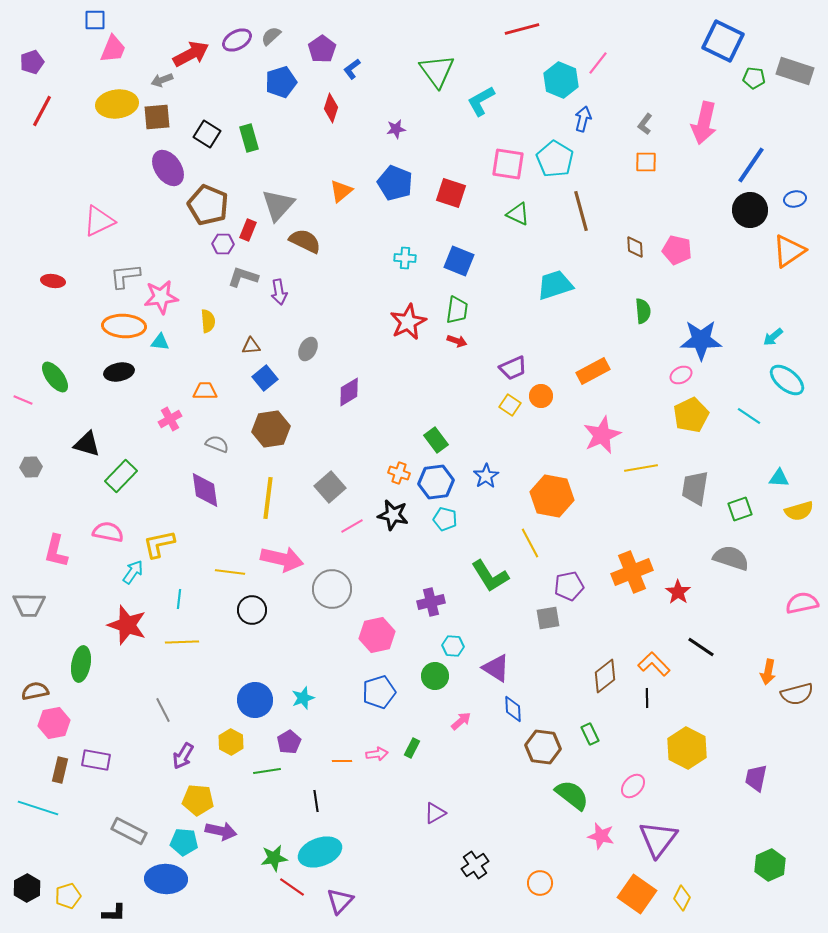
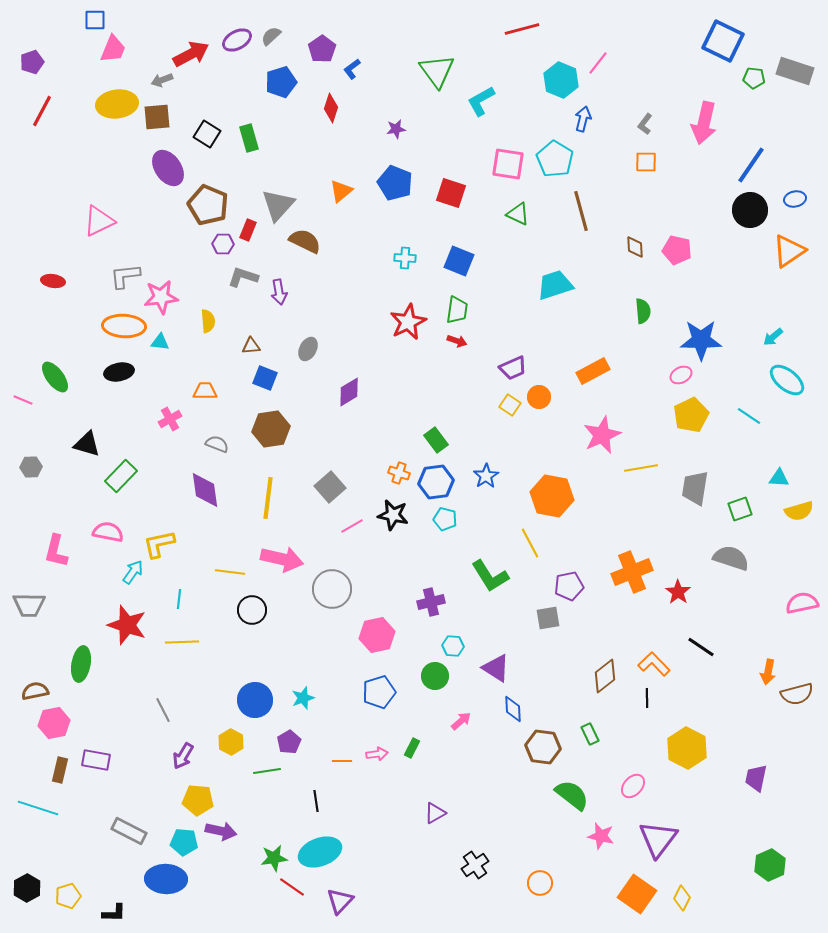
blue square at (265, 378): rotated 30 degrees counterclockwise
orange circle at (541, 396): moved 2 px left, 1 px down
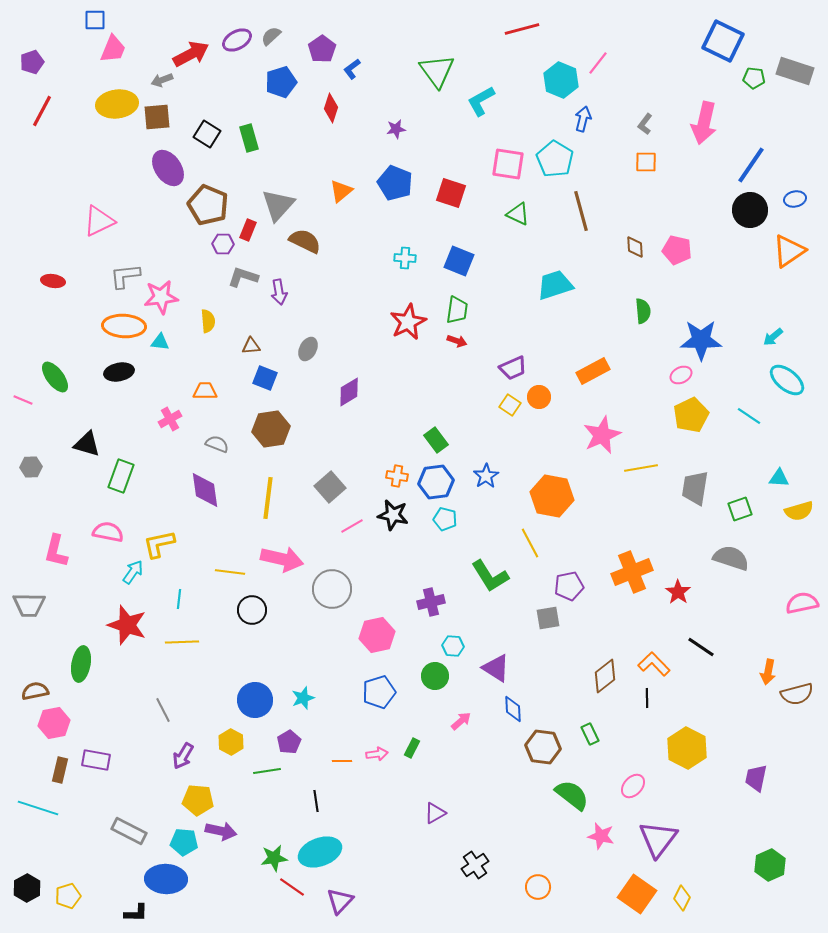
orange cross at (399, 473): moved 2 px left, 3 px down; rotated 10 degrees counterclockwise
green rectangle at (121, 476): rotated 24 degrees counterclockwise
orange circle at (540, 883): moved 2 px left, 4 px down
black L-shape at (114, 913): moved 22 px right
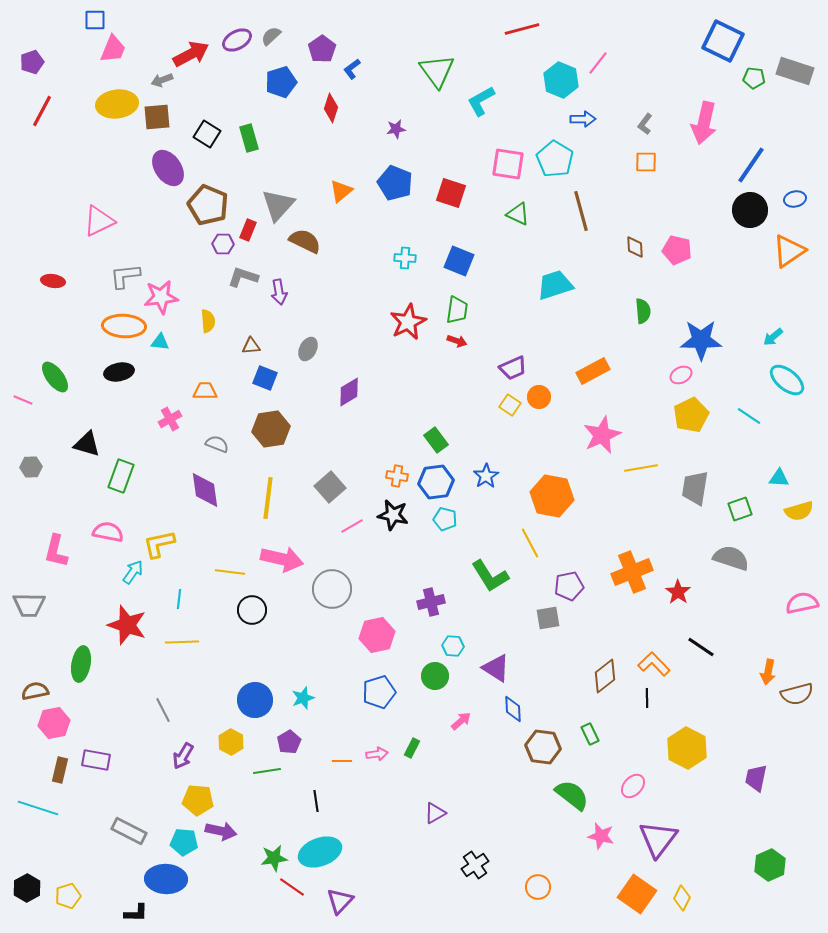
blue arrow at (583, 119): rotated 75 degrees clockwise
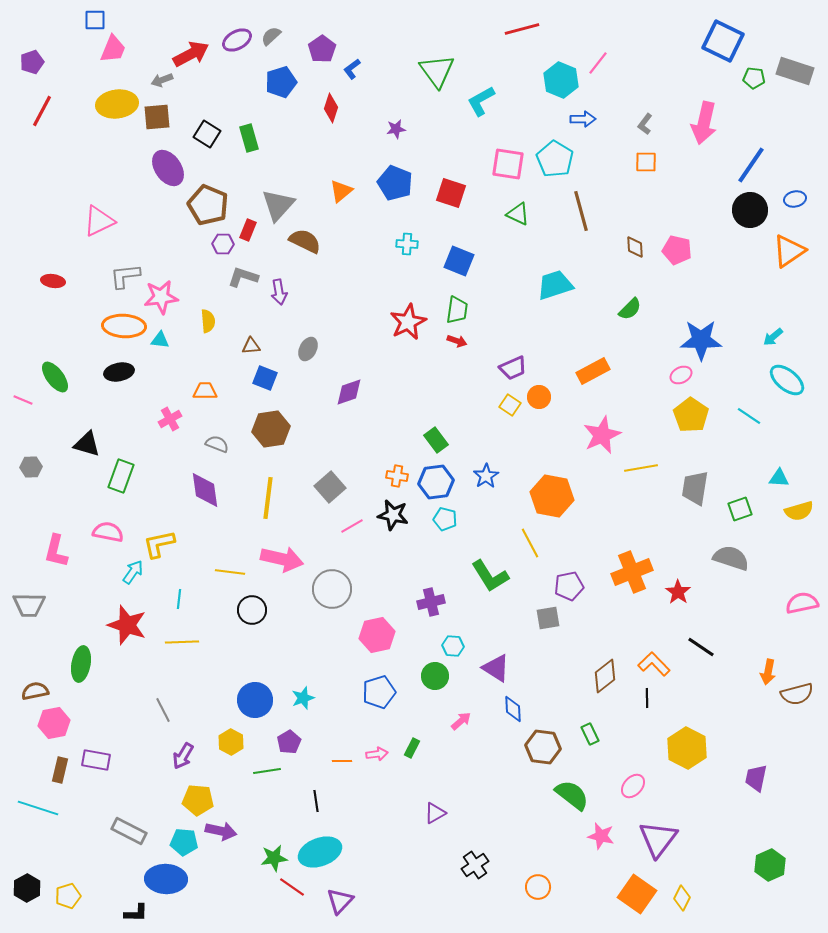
cyan cross at (405, 258): moved 2 px right, 14 px up
green semicircle at (643, 311): moved 13 px left, 2 px up; rotated 50 degrees clockwise
cyan triangle at (160, 342): moved 2 px up
purple diamond at (349, 392): rotated 12 degrees clockwise
yellow pentagon at (691, 415): rotated 12 degrees counterclockwise
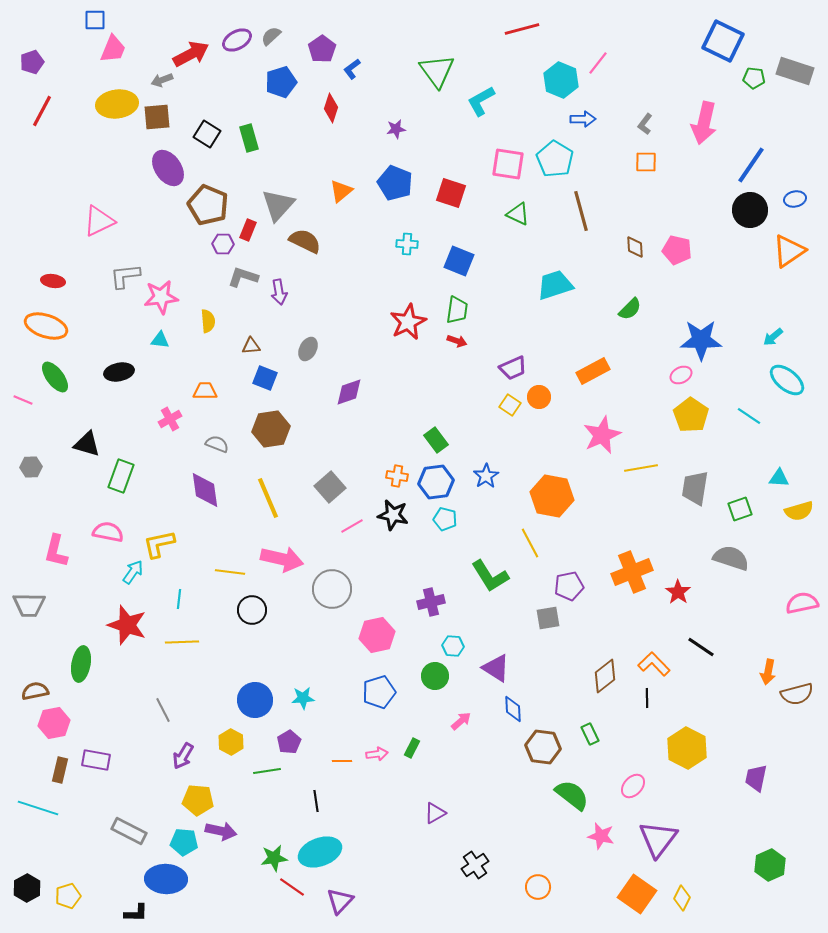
orange ellipse at (124, 326): moved 78 px left; rotated 15 degrees clockwise
yellow line at (268, 498): rotated 30 degrees counterclockwise
cyan star at (303, 698): rotated 15 degrees clockwise
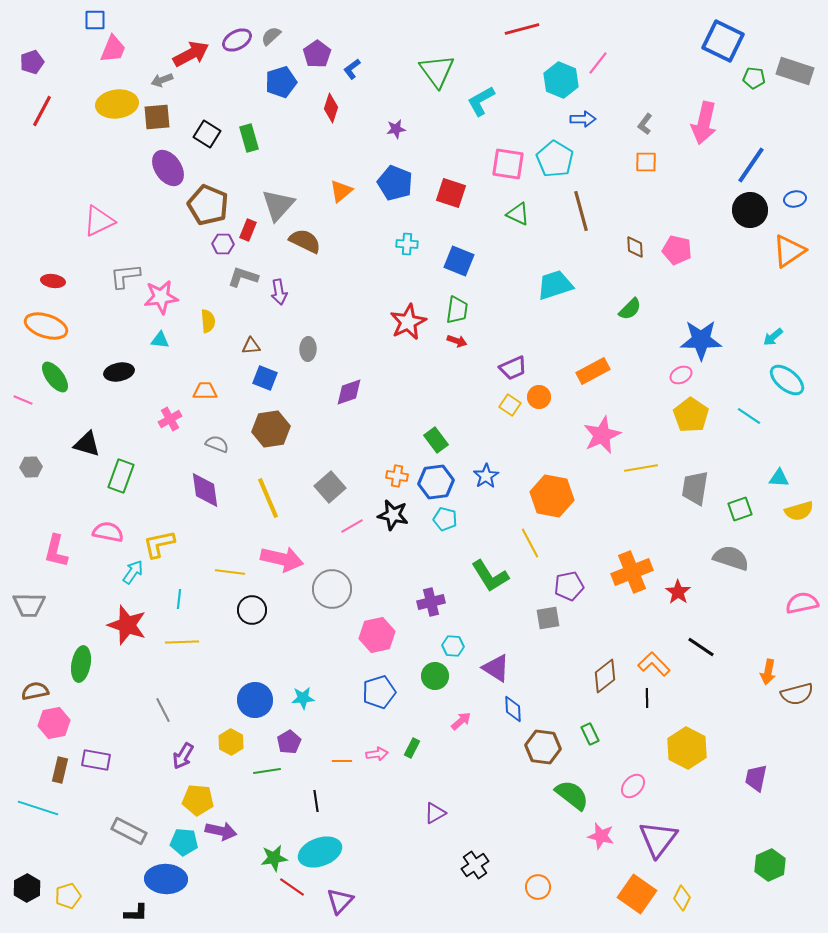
purple pentagon at (322, 49): moved 5 px left, 5 px down
gray ellipse at (308, 349): rotated 25 degrees counterclockwise
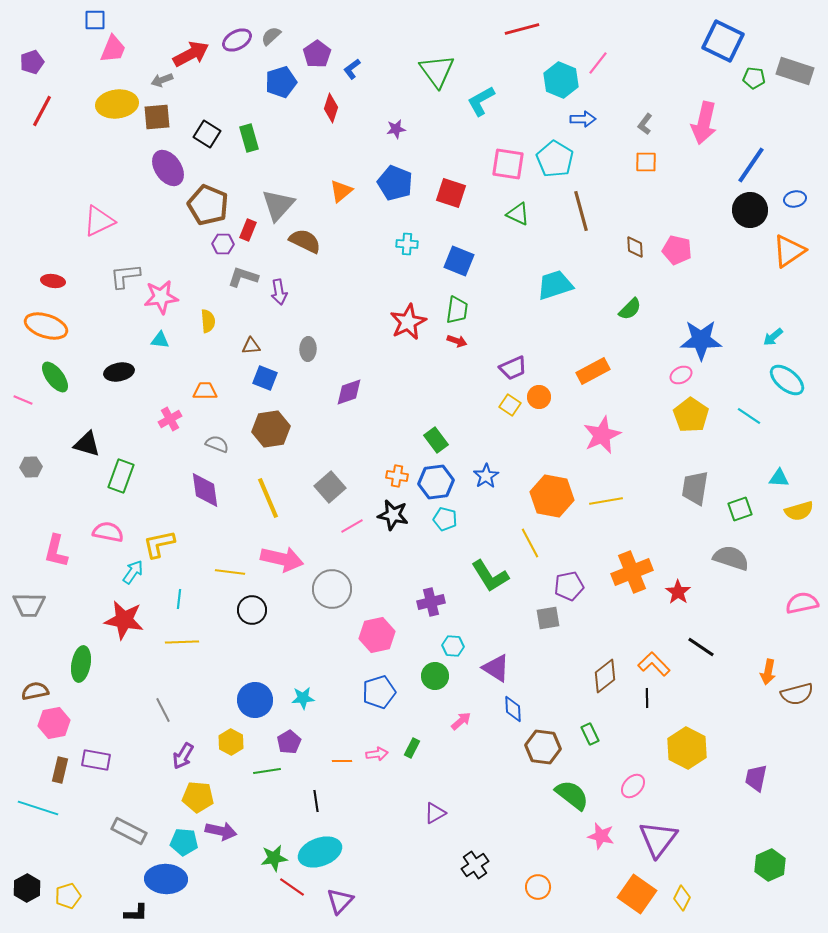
yellow line at (641, 468): moved 35 px left, 33 px down
red star at (127, 625): moved 3 px left, 5 px up; rotated 9 degrees counterclockwise
yellow pentagon at (198, 800): moved 3 px up
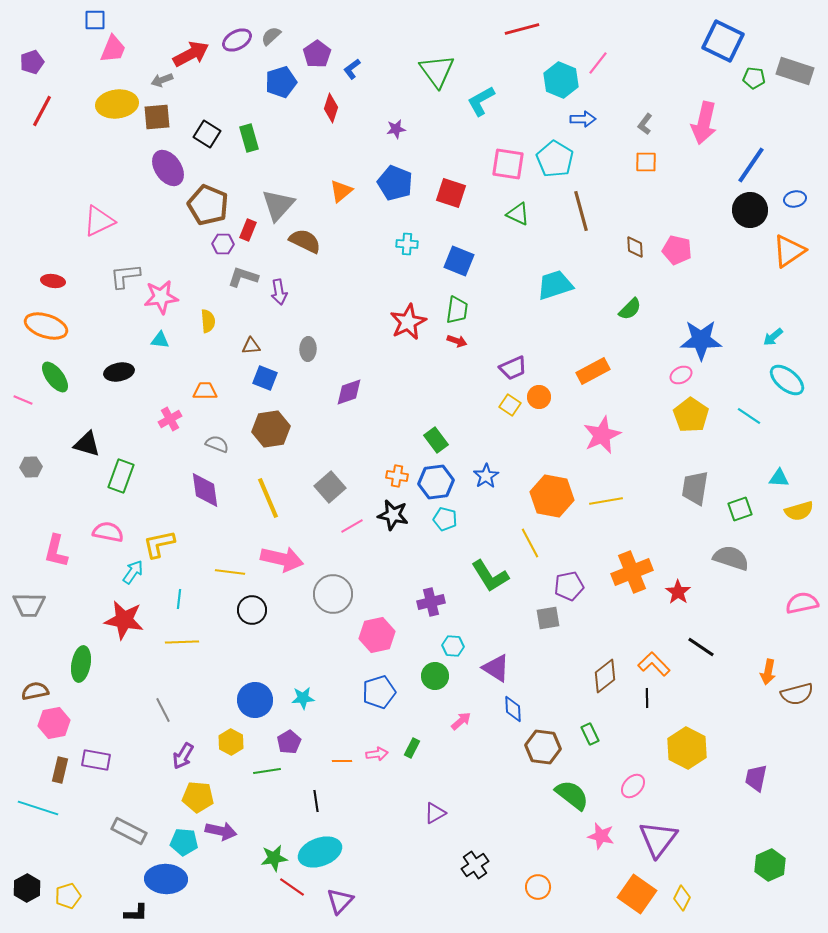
gray circle at (332, 589): moved 1 px right, 5 px down
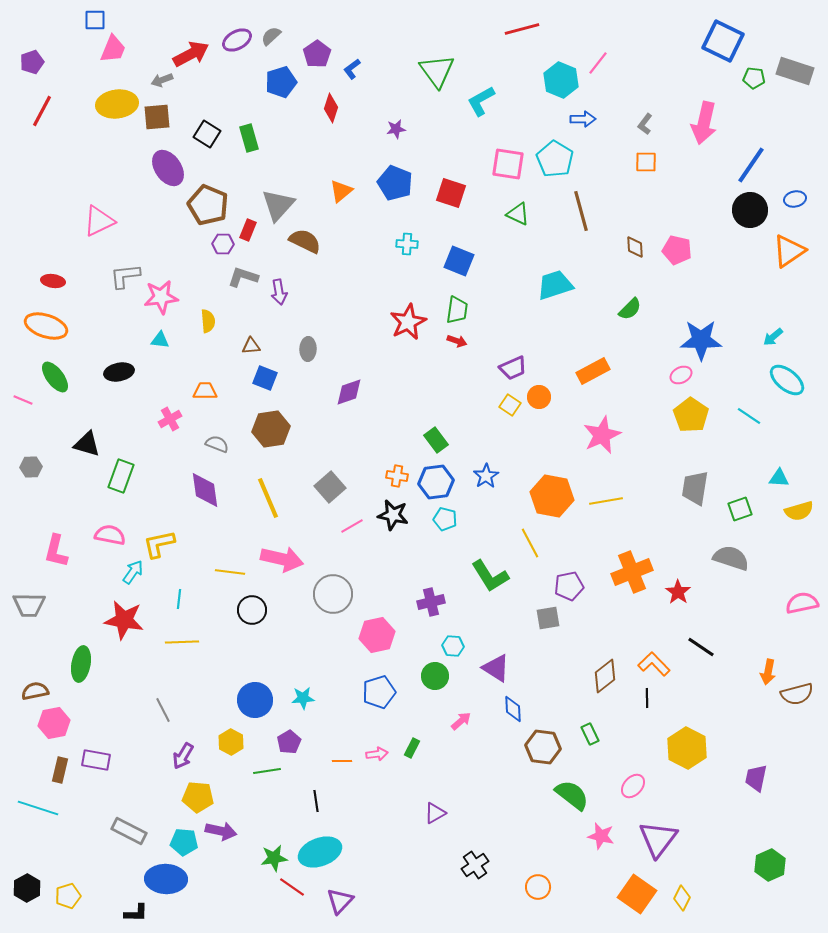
pink semicircle at (108, 532): moved 2 px right, 3 px down
